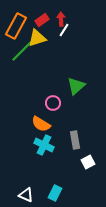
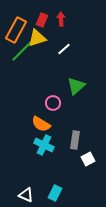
red rectangle: rotated 32 degrees counterclockwise
orange rectangle: moved 4 px down
white line: moved 19 px down; rotated 16 degrees clockwise
gray rectangle: rotated 18 degrees clockwise
white square: moved 3 px up
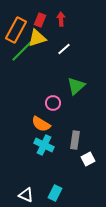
red rectangle: moved 2 px left
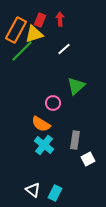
red arrow: moved 1 px left
yellow triangle: moved 3 px left, 4 px up
cyan cross: rotated 12 degrees clockwise
white triangle: moved 7 px right, 5 px up; rotated 14 degrees clockwise
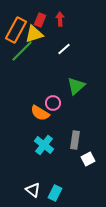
orange semicircle: moved 1 px left, 11 px up
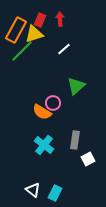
orange semicircle: moved 2 px right, 1 px up
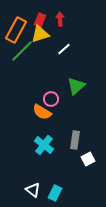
yellow triangle: moved 6 px right
pink circle: moved 2 px left, 4 px up
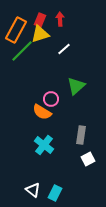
gray rectangle: moved 6 px right, 5 px up
